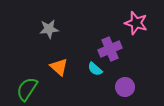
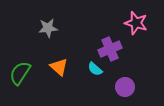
gray star: moved 1 px left, 1 px up
green semicircle: moved 7 px left, 16 px up
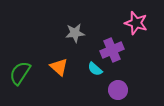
gray star: moved 27 px right, 5 px down
purple cross: moved 2 px right, 1 px down
purple circle: moved 7 px left, 3 px down
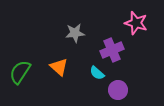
cyan semicircle: moved 2 px right, 4 px down
green semicircle: moved 1 px up
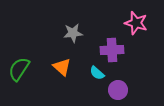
gray star: moved 2 px left
purple cross: rotated 20 degrees clockwise
orange triangle: moved 3 px right
green semicircle: moved 1 px left, 3 px up
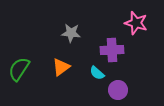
gray star: moved 2 px left; rotated 12 degrees clockwise
orange triangle: moved 1 px left; rotated 42 degrees clockwise
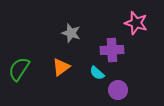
gray star: rotated 12 degrees clockwise
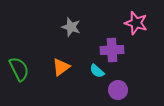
gray star: moved 6 px up
green semicircle: rotated 120 degrees clockwise
cyan semicircle: moved 2 px up
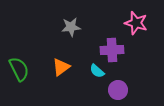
gray star: rotated 24 degrees counterclockwise
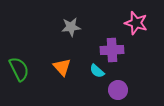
orange triangle: moved 1 px right; rotated 36 degrees counterclockwise
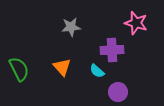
purple circle: moved 2 px down
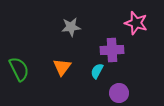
orange triangle: rotated 18 degrees clockwise
cyan semicircle: rotated 77 degrees clockwise
purple circle: moved 1 px right, 1 px down
